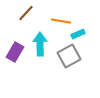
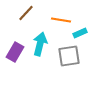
orange line: moved 1 px up
cyan rectangle: moved 2 px right, 1 px up
cyan arrow: rotated 15 degrees clockwise
gray square: rotated 20 degrees clockwise
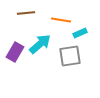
brown line: rotated 42 degrees clockwise
cyan arrow: rotated 35 degrees clockwise
gray square: moved 1 px right
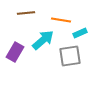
cyan arrow: moved 3 px right, 4 px up
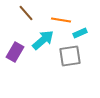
brown line: rotated 54 degrees clockwise
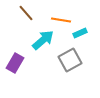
purple rectangle: moved 11 px down
gray square: moved 4 px down; rotated 20 degrees counterclockwise
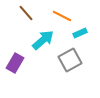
orange line: moved 1 px right, 4 px up; rotated 18 degrees clockwise
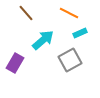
orange line: moved 7 px right, 3 px up
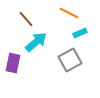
brown line: moved 6 px down
cyan arrow: moved 7 px left, 2 px down
purple rectangle: moved 2 px left; rotated 18 degrees counterclockwise
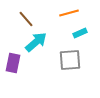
orange line: rotated 42 degrees counterclockwise
gray square: rotated 25 degrees clockwise
